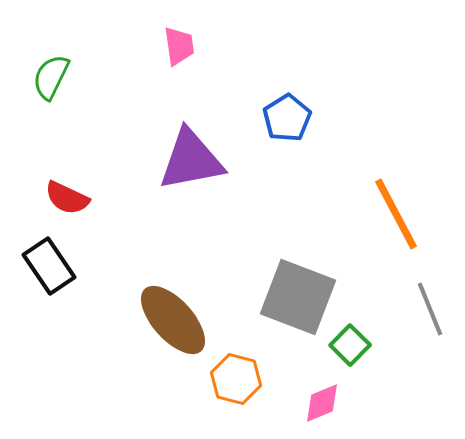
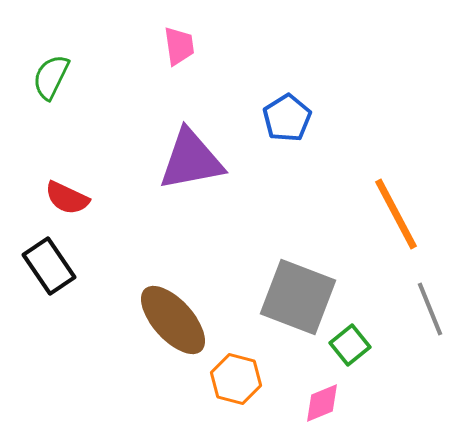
green square: rotated 6 degrees clockwise
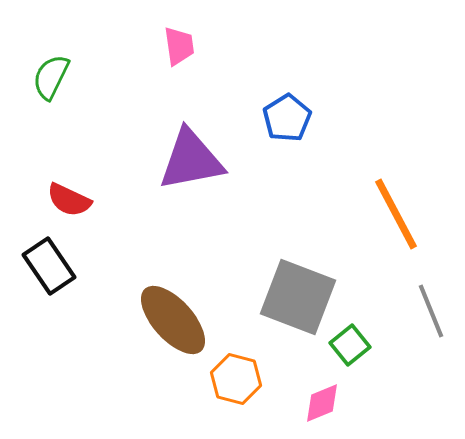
red semicircle: moved 2 px right, 2 px down
gray line: moved 1 px right, 2 px down
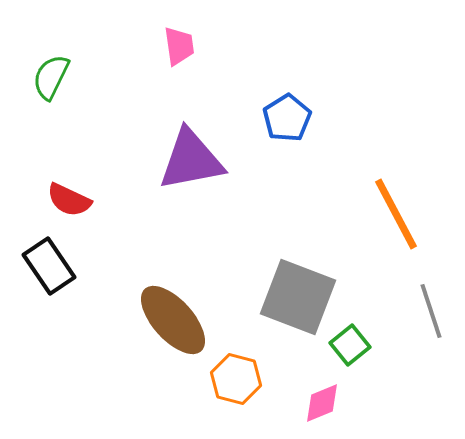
gray line: rotated 4 degrees clockwise
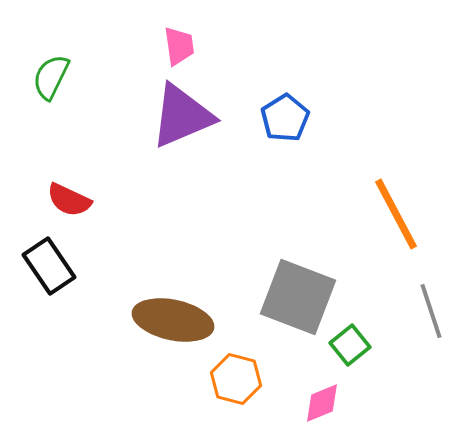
blue pentagon: moved 2 px left
purple triangle: moved 9 px left, 44 px up; rotated 12 degrees counterclockwise
brown ellipse: rotated 36 degrees counterclockwise
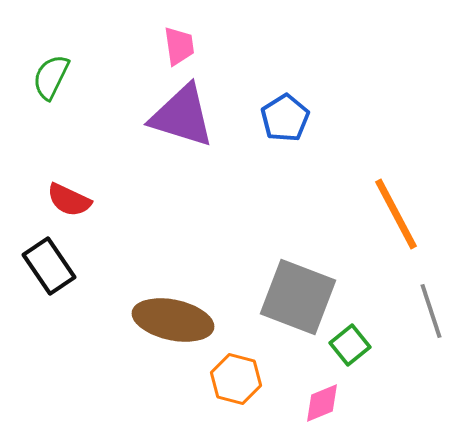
purple triangle: rotated 40 degrees clockwise
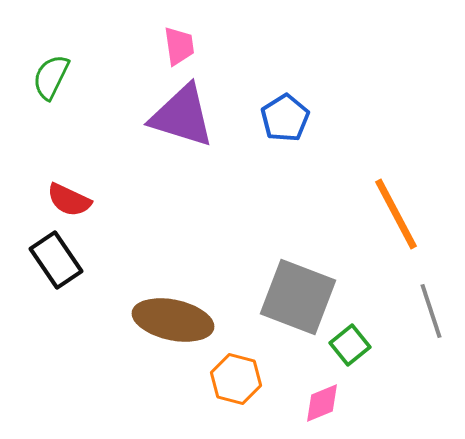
black rectangle: moved 7 px right, 6 px up
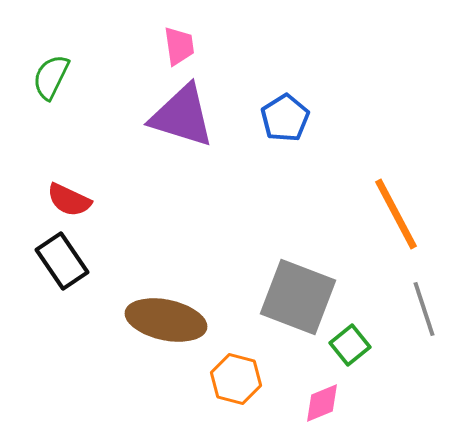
black rectangle: moved 6 px right, 1 px down
gray line: moved 7 px left, 2 px up
brown ellipse: moved 7 px left
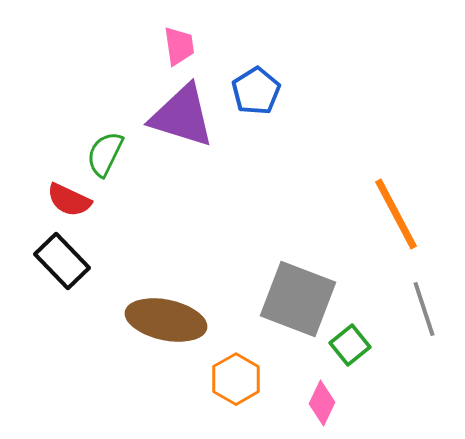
green semicircle: moved 54 px right, 77 px down
blue pentagon: moved 29 px left, 27 px up
black rectangle: rotated 10 degrees counterclockwise
gray square: moved 2 px down
orange hexagon: rotated 15 degrees clockwise
pink diamond: rotated 42 degrees counterclockwise
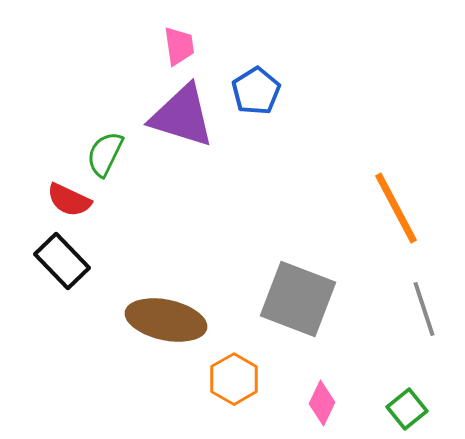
orange line: moved 6 px up
green square: moved 57 px right, 64 px down
orange hexagon: moved 2 px left
